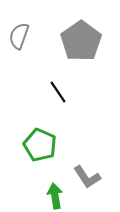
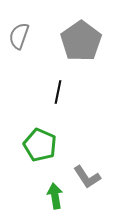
black line: rotated 45 degrees clockwise
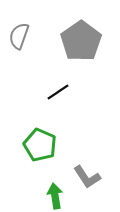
black line: rotated 45 degrees clockwise
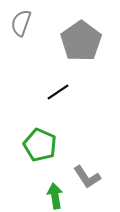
gray semicircle: moved 2 px right, 13 px up
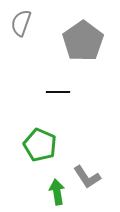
gray pentagon: moved 2 px right
black line: rotated 35 degrees clockwise
green arrow: moved 2 px right, 4 px up
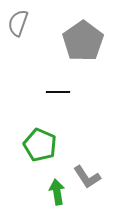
gray semicircle: moved 3 px left
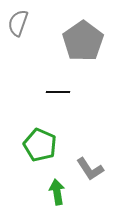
gray L-shape: moved 3 px right, 8 px up
